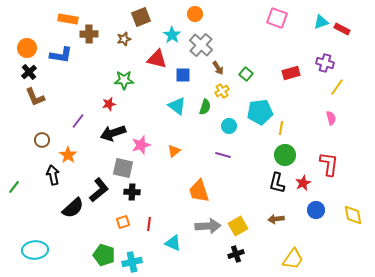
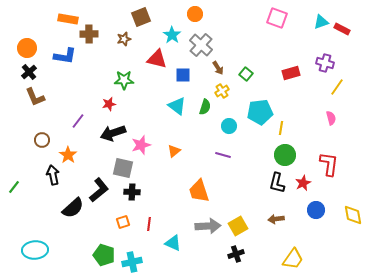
blue L-shape at (61, 55): moved 4 px right, 1 px down
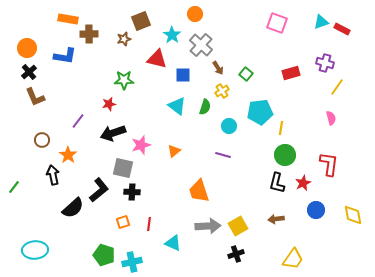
brown square at (141, 17): moved 4 px down
pink square at (277, 18): moved 5 px down
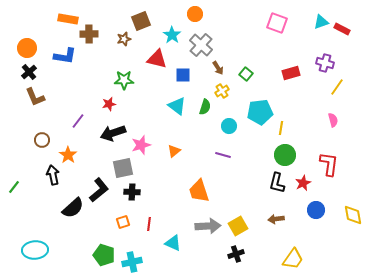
pink semicircle at (331, 118): moved 2 px right, 2 px down
gray square at (123, 168): rotated 25 degrees counterclockwise
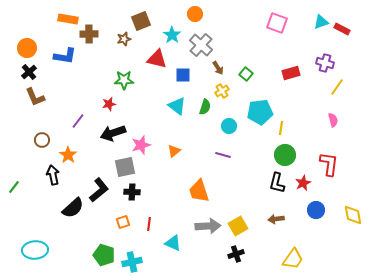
gray square at (123, 168): moved 2 px right, 1 px up
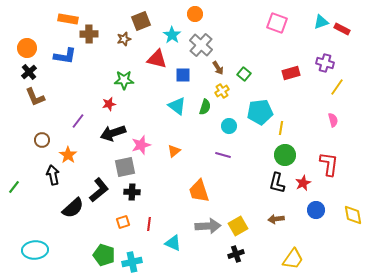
green square at (246, 74): moved 2 px left
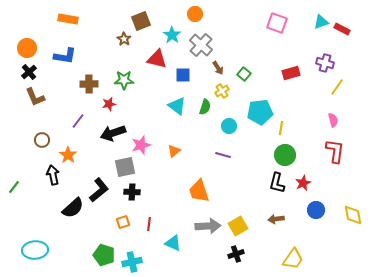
brown cross at (89, 34): moved 50 px down
brown star at (124, 39): rotated 24 degrees counterclockwise
red L-shape at (329, 164): moved 6 px right, 13 px up
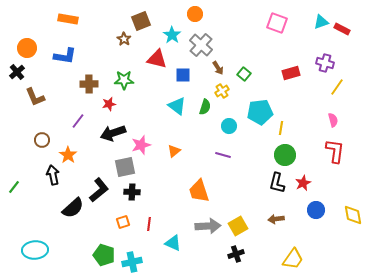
black cross at (29, 72): moved 12 px left
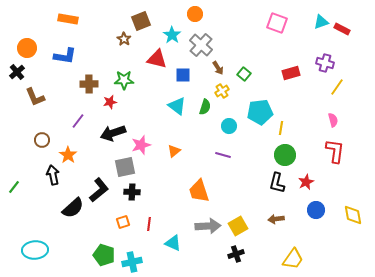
red star at (109, 104): moved 1 px right, 2 px up
red star at (303, 183): moved 3 px right, 1 px up
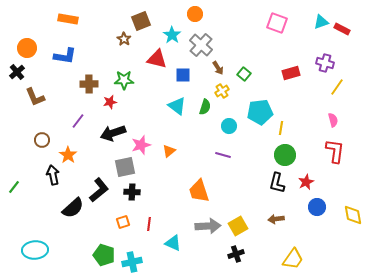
orange triangle at (174, 151): moved 5 px left
blue circle at (316, 210): moved 1 px right, 3 px up
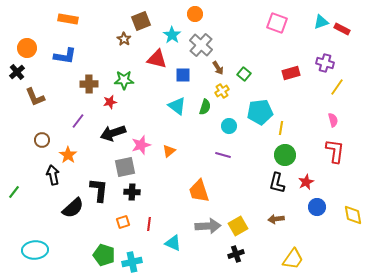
green line at (14, 187): moved 5 px down
black L-shape at (99, 190): rotated 45 degrees counterclockwise
